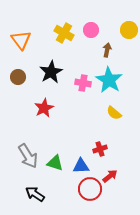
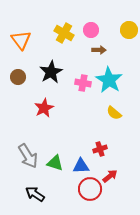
brown arrow: moved 8 px left; rotated 80 degrees clockwise
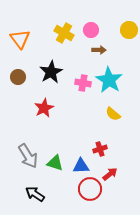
orange triangle: moved 1 px left, 1 px up
yellow semicircle: moved 1 px left, 1 px down
red arrow: moved 2 px up
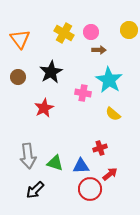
pink circle: moved 2 px down
pink cross: moved 10 px down
red cross: moved 1 px up
gray arrow: rotated 25 degrees clockwise
black arrow: moved 4 px up; rotated 78 degrees counterclockwise
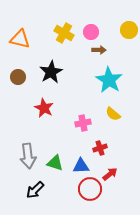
orange triangle: rotated 40 degrees counterclockwise
pink cross: moved 30 px down; rotated 21 degrees counterclockwise
red star: rotated 18 degrees counterclockwise
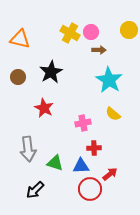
yellow cross: moved 6 px right
red cross: moved 6 px left; rotated 16 degrees clockwise
gray arrow: moved 7 px up
